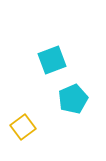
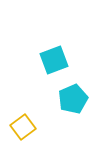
cyan square: moved 2 px right
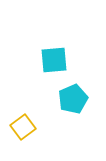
cyan square: rotated 16 degrees clockwise
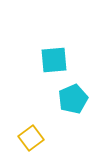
yellow square: moved 8 px right, 11 px down
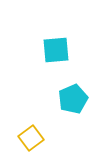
cyan square: moved 2 px right, 10 px up
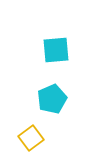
cyan pentagon: moved 21 px left
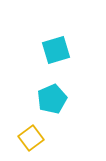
cyan square: rotated 12 degrees counterclockwise
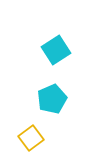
cyan square: rotated 16 degrees counterclockwise
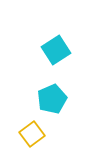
yellow square: moved 1 px right, 4 px up
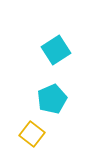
yellow square: rotated 15 degrees counterclockwise
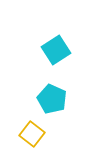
cyan pentagon: rotated 24 degrees counterclockwise
